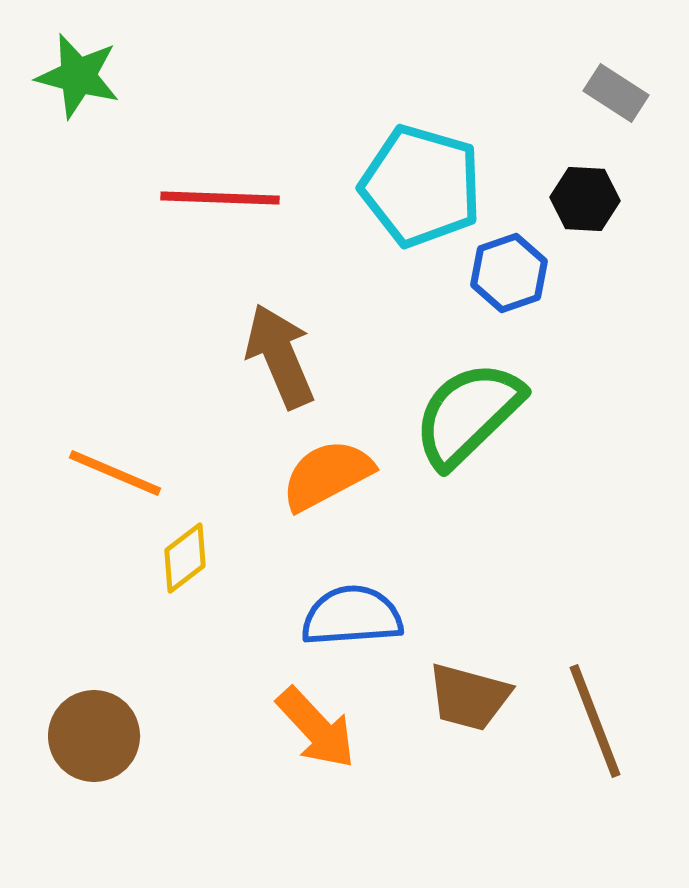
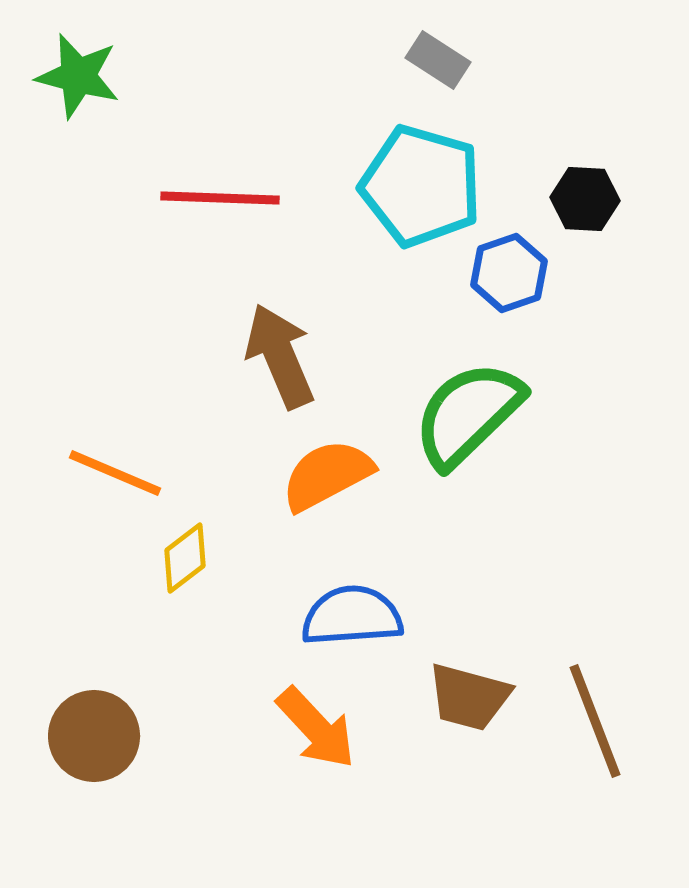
gray rectangle: moved 178 px left, 33 px up
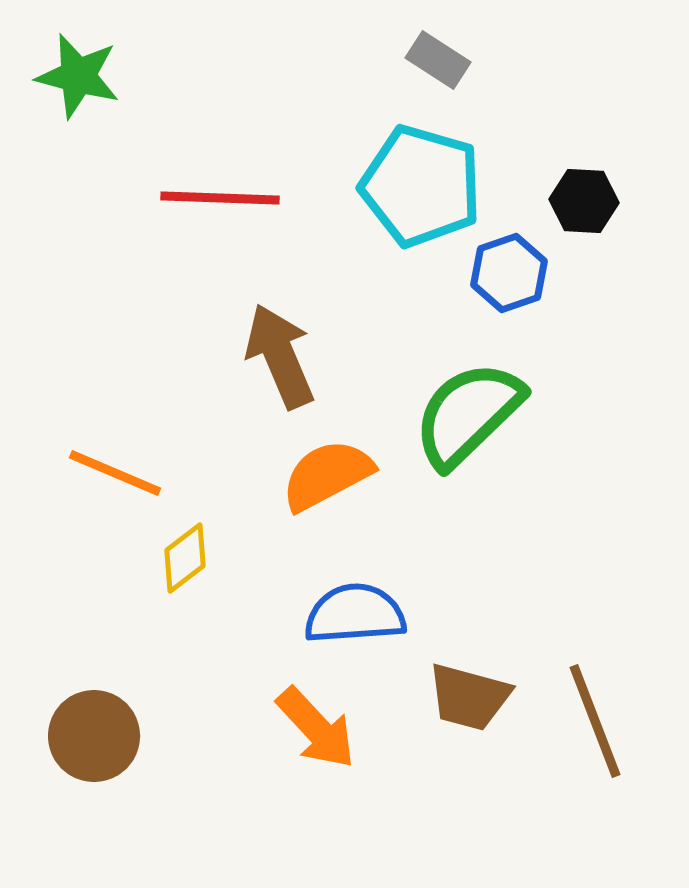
black hexagon: moved 1 px left, 2 px down
blue semicircle: moved 3 px right, 2 px up
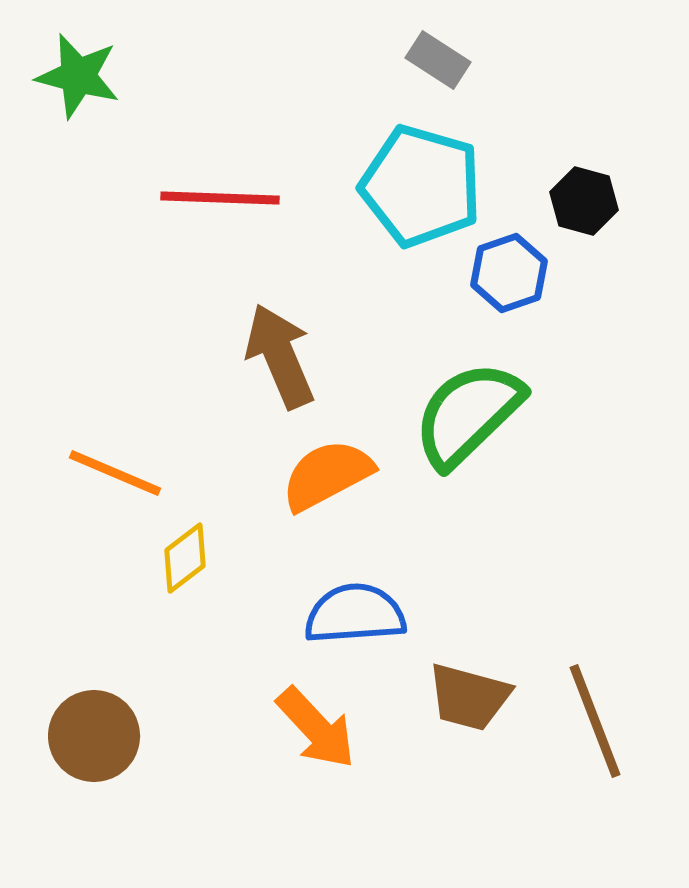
black hexagon: rotated 12 degrees clockwise
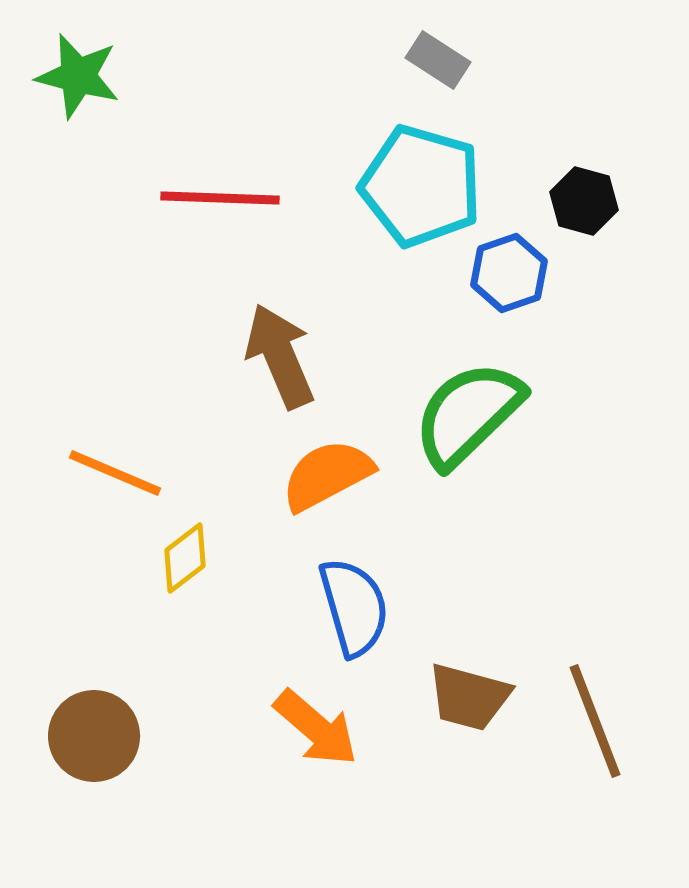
blue semicircle: moved 1 px left, 7 px up; rotated 78 degrees clockwise
orange arrow: rotated 6 degrees counterclockwise
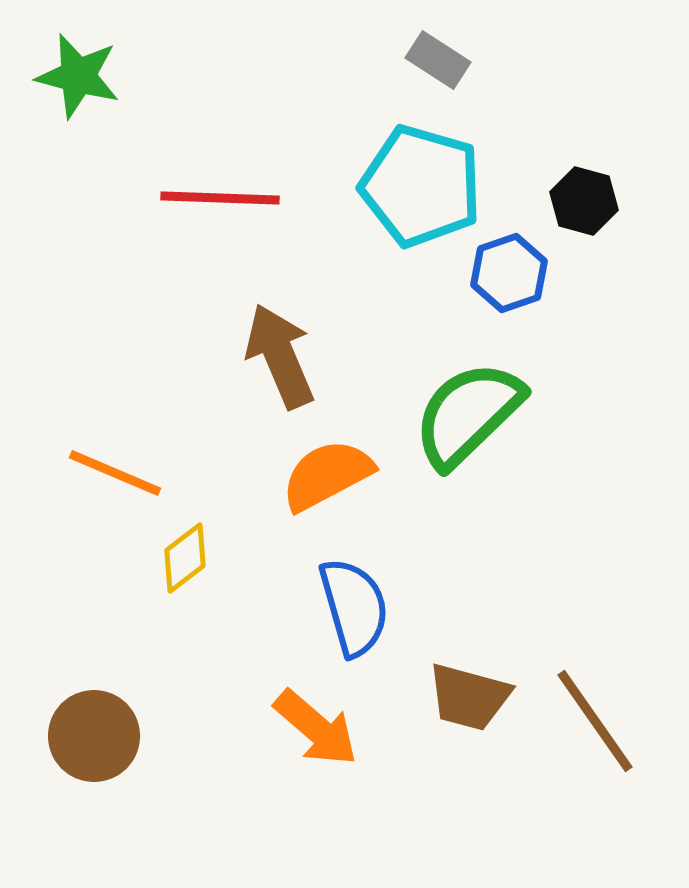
brown line: rotated 14 degrees counterclockwise
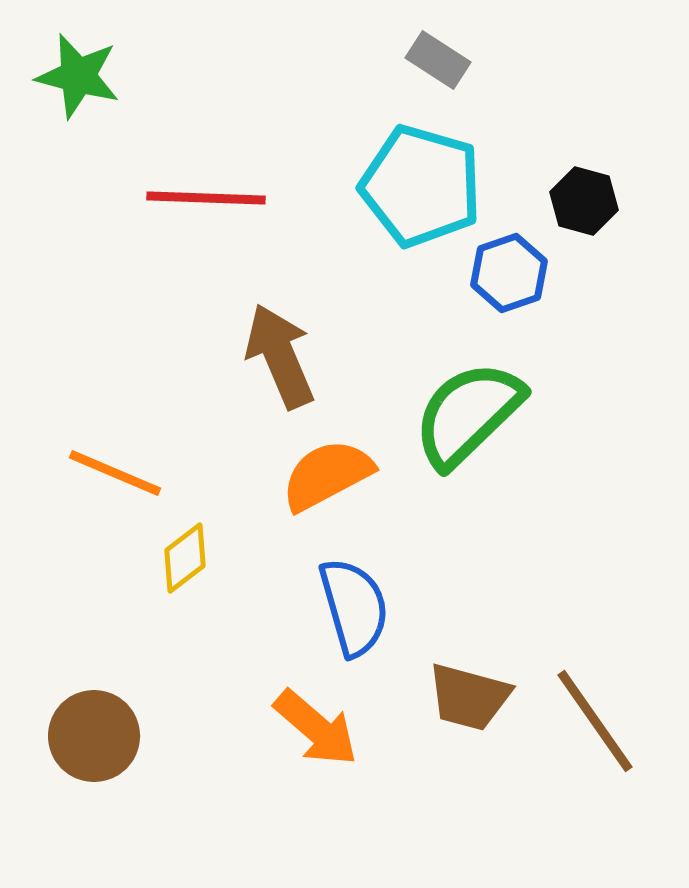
red line: moved 14 px left
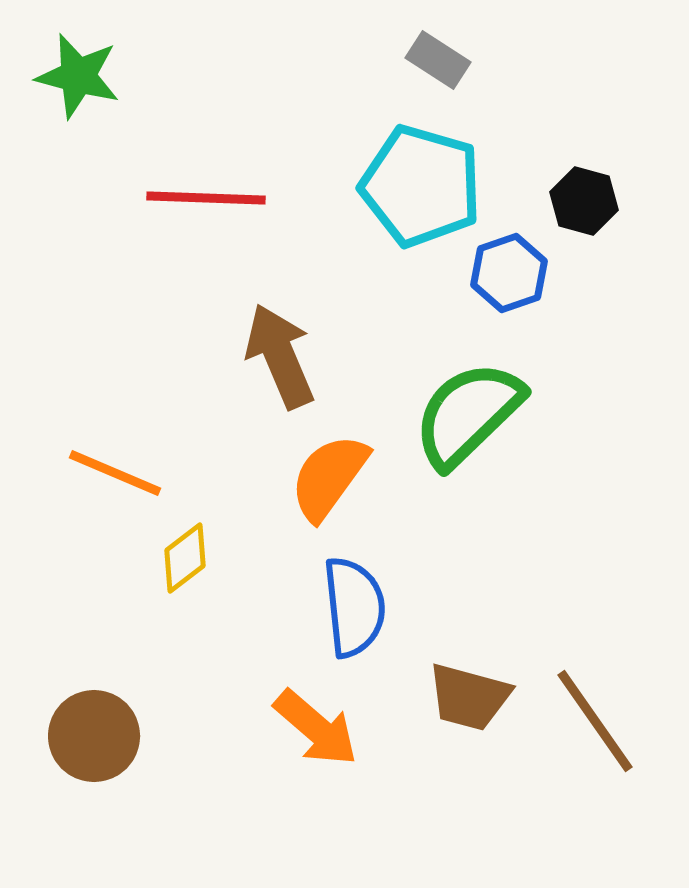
orange semicircle: moved 2 px right, 2 px down; rotated 26 degrees counterclockwise
blue semicircle: rotated 10 degrees clockwise
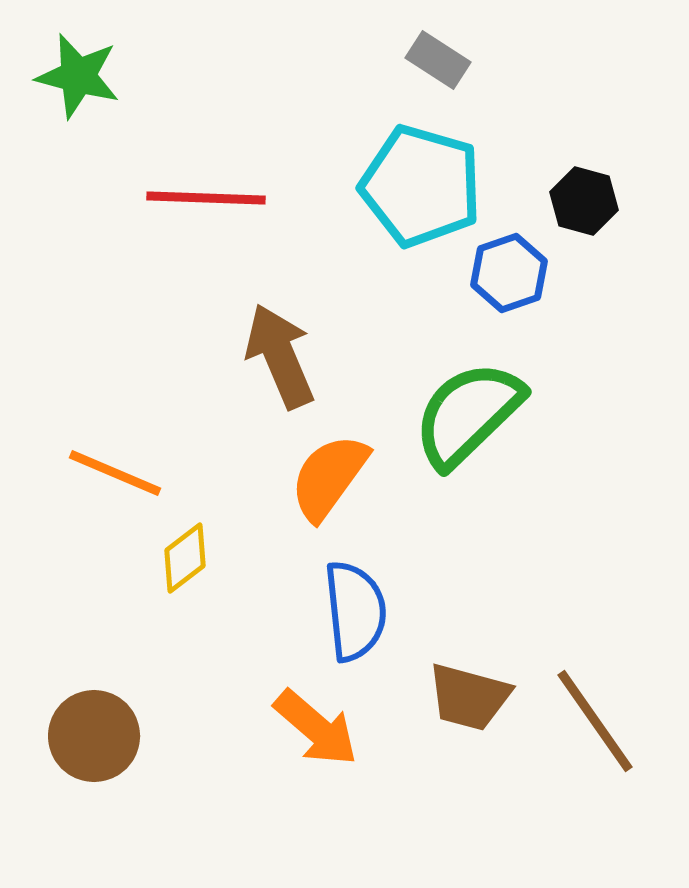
blue semicircle: moved 1 px right, 4 px down
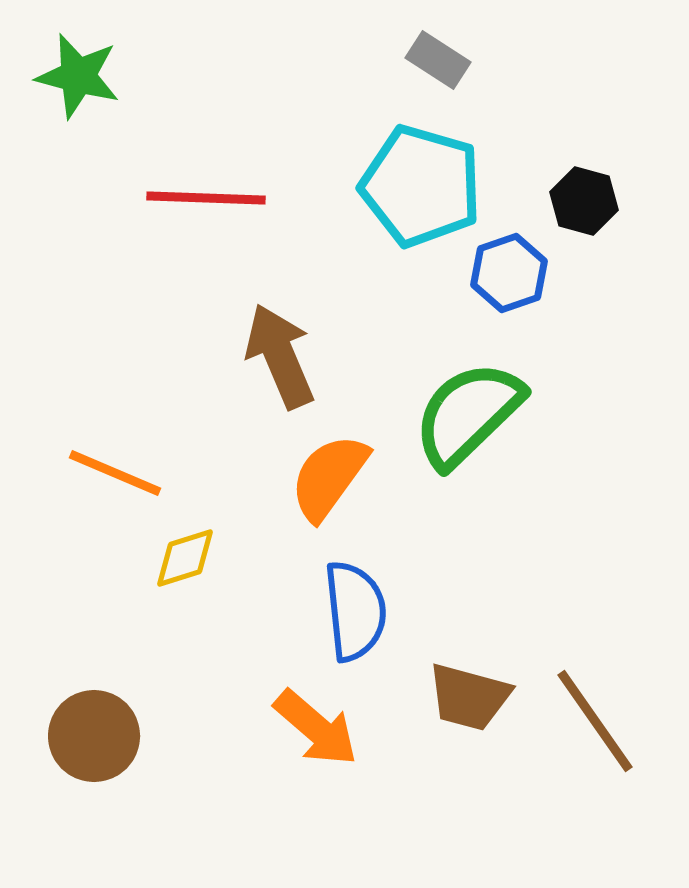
yellow diamond: rotated 20 degrees clockwise
